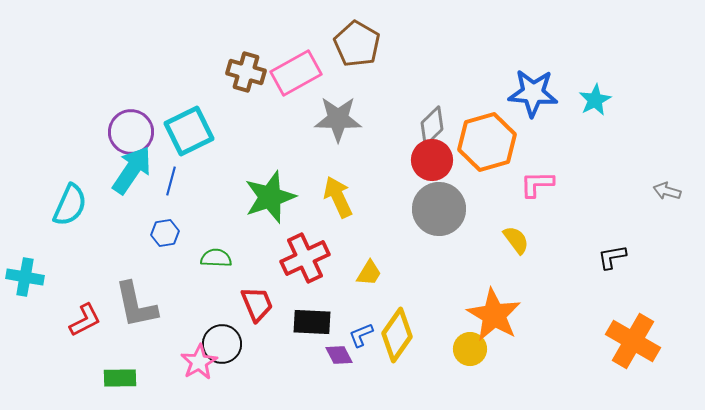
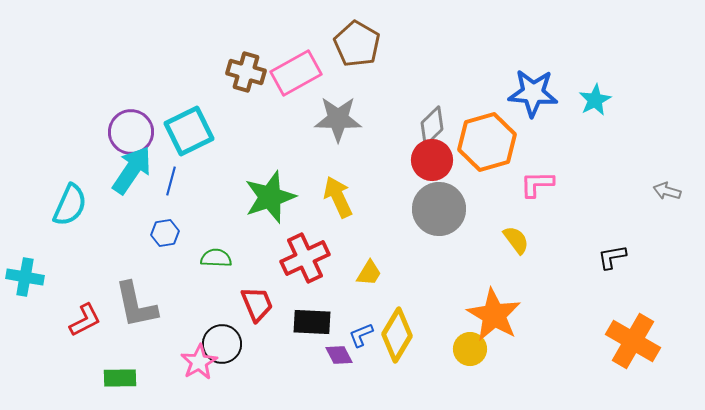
yellow diamond: rotated 4 degrees counterclockwise
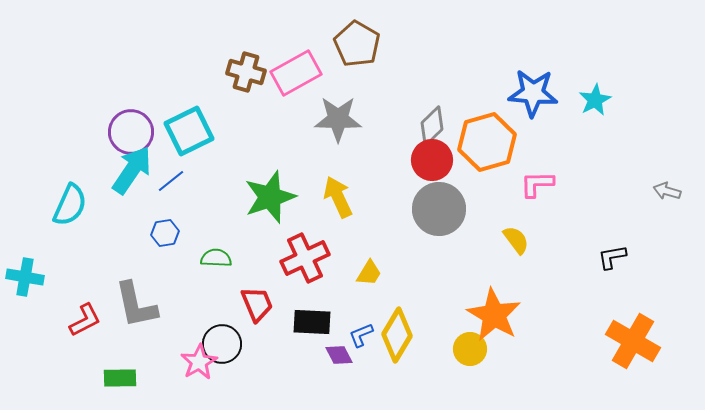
blue line: rotated 36 degrees clockwise
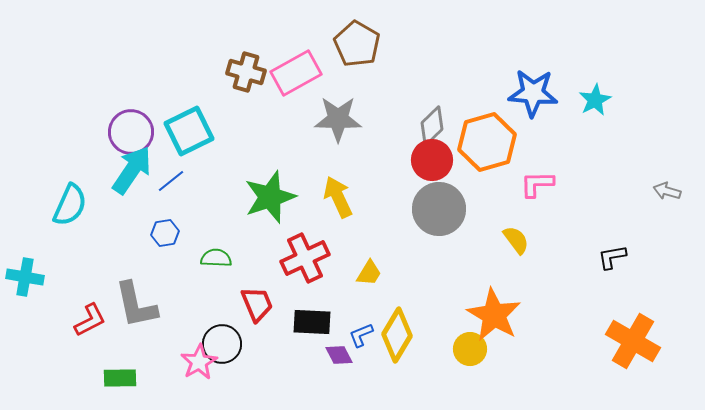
red L-shape: moved 5 px right
